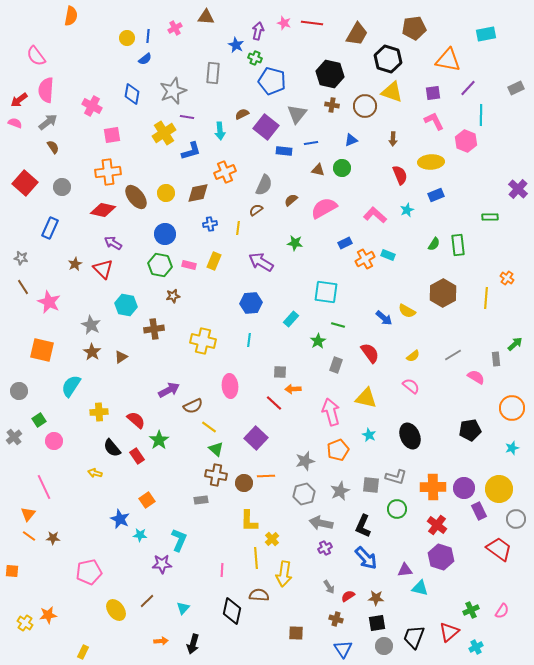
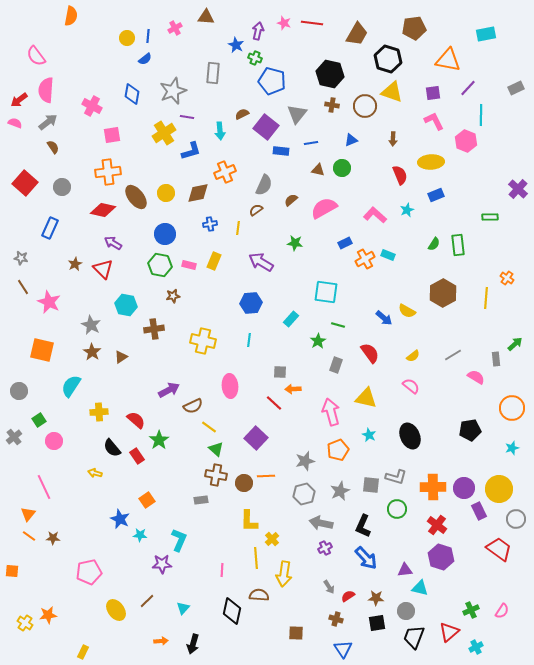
blue rectangle at (284, 151): moved 3 px left
gray circle at (384, 646): moved 22 px right, 35 px up
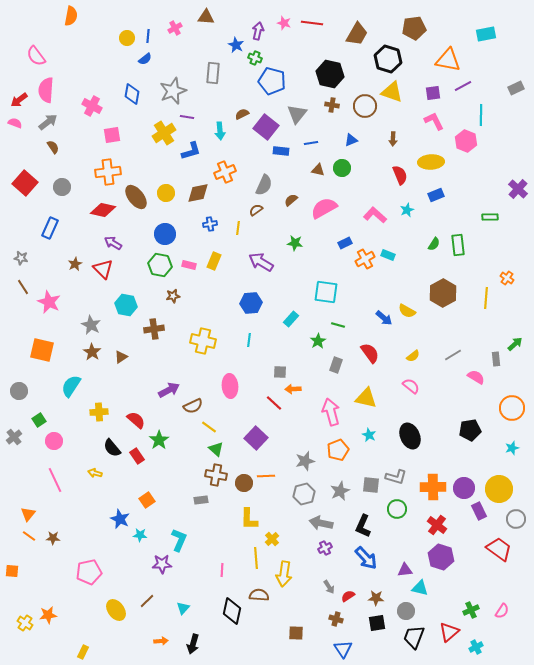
purple line at (468, 88): moved 5 px left, 2 px up; rotated 18 degrees clockwise
pink line at (44, 487): moved 11 px right, 7 px up
yellow L-shape at (249, 521): moved 2 px up
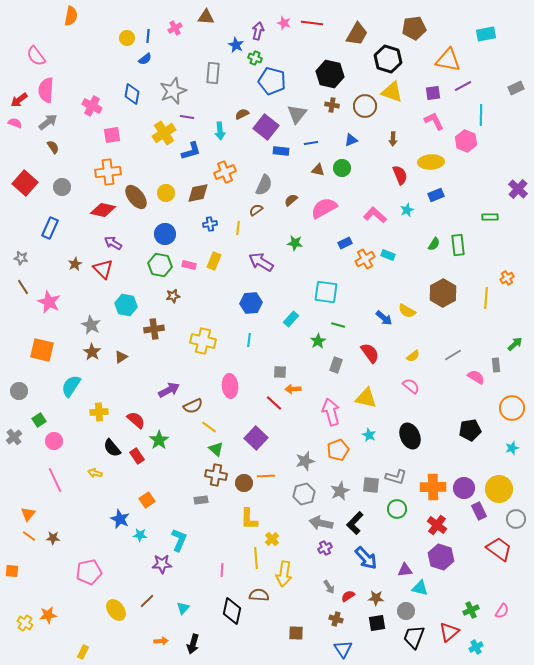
orange cross at (507, 278): rotated 24 degrees clockwise
gray rectangle at (496, 359): moved 6 px down
black L-shape at (363, 526): moved 8 px left, 3 px up; rotated 20 degrees clockwise
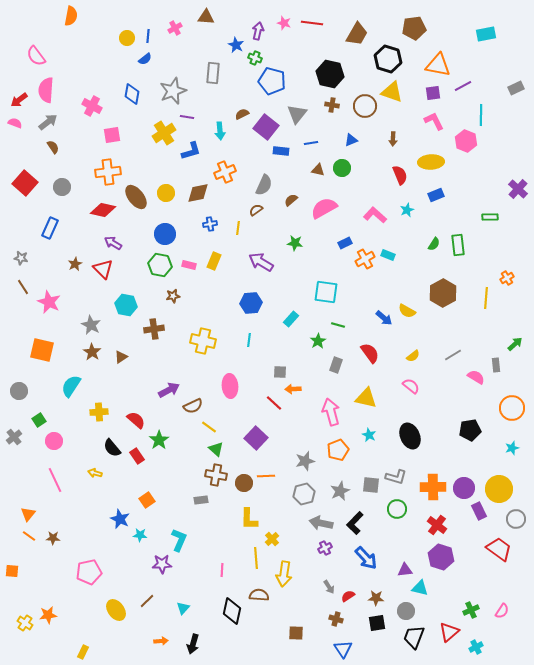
orange triangle at (448, 60): moved 10 px left, 5 px down
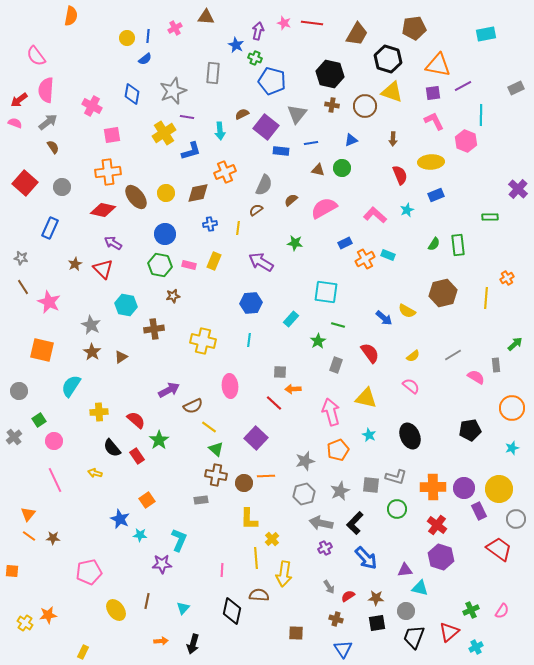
brown hexagon at (443, 293): rotated 16 degrees clockwise
brown line at (147, 601): rotated 35 degrees counterclockwise
